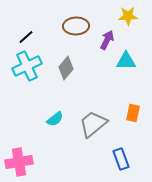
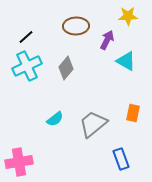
cyan triangle: rotated 30 degrees clockwise
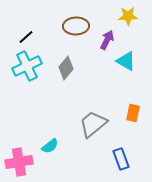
cyan semicircle: moved 5 px left, 27 px down
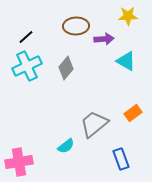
purple arrow: moved 3 px left, 1 px up; rotated 60 degrees clockwise
orange rectangle: rotated 42 degrees clockwise
gray trapezoid: moved 1 px right
cyan semicircle: moved 16 px right
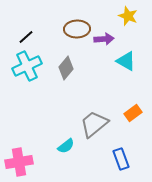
yellow star: rotated 24 degrees clockwise
brown ellipse: moved 1 px right, 3 px down
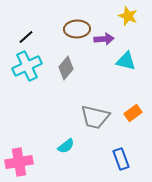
cyan triangle: rotated 15 degrees counterclockwise
gray trapezoid: moved 1 px right, 7 px up; rotated 128 degrees counterclockwise
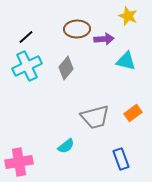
gray trapezoid: rotated 28 degrees counterclockwise
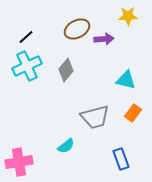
yellow star: rotated 24 degrees counterclockwise
brown ellipse: rotated 25 degrees counterclockwise
cyan triangle: moved 19 px down
gray diamond: moved 2 px down
orange rectangle: rotated 18 degrees counterclockwise
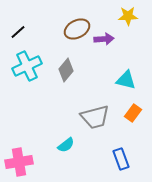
black line: moved 8 px left, 5 px up
cyan semicircle: moved 1 px up
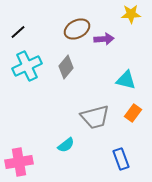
yellow star: moved 3 px right, 2 px up
gray diamond: moved 3 px up
